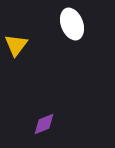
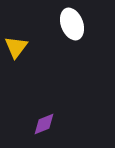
yellow triangle: moved 2 px down
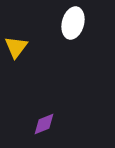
white ellipse: moved 1 px right, 1 px up; rotated 36 degrees clockwise
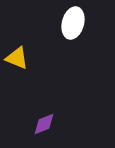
yellow triangle: moved 1 px right, 11 px down; rotated 45 degrees counterclockwise
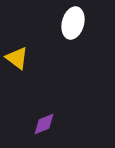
yellow triangle: rotated 15 degrees clockwise
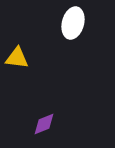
yellow triangle: rotated 30 degrees counterclockwise
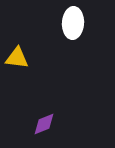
white ellipse: rotated 12 degrees counterclockwise
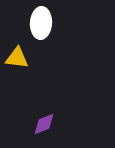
white ellipse: moved 32 px left
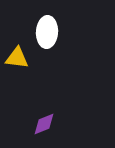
white ellipse: moved 6 px right, 9 px down
